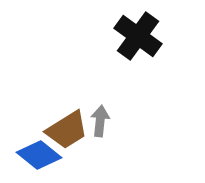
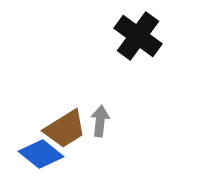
brown trapezoid: moved 2 px left, 1 px up
blue diamond: moved 2 px right, 1 px up
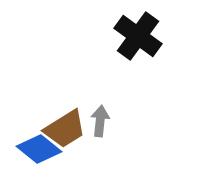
blue diamond: moved 2 px left, 5 px up
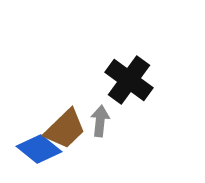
black cross: moved 9 px left, 44 px down
brown trapezoid: rotated 12 degrees counterclockwise
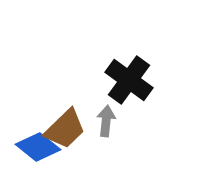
gray arrow: moved 6 px right
blue diamond: moved 1 px left, 2 px up
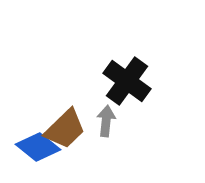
black cross: moved 2 px left, 1 px down
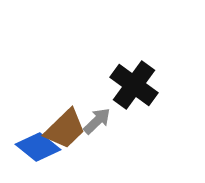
black cross: moved 7 px right, 4 px down
gray arrow: moved 9 px left; rotated 40 degrees clockwise
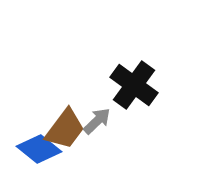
brown trapezoid: rotated 9 degrees counterclockwise
blue diamond: moved 1 px right, 2 px down
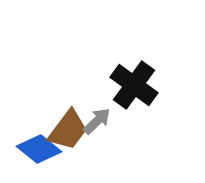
brown trapezoid: moved 3 px right, 1 px down
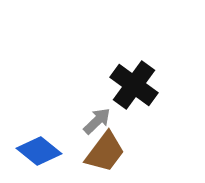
brown trapezoid: moved 37 px right, 22 px down
blue diamond: moved 2 px down
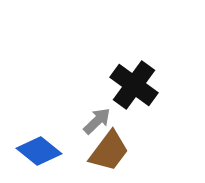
brown trapezoid: moved 4 px right, 1 px up
